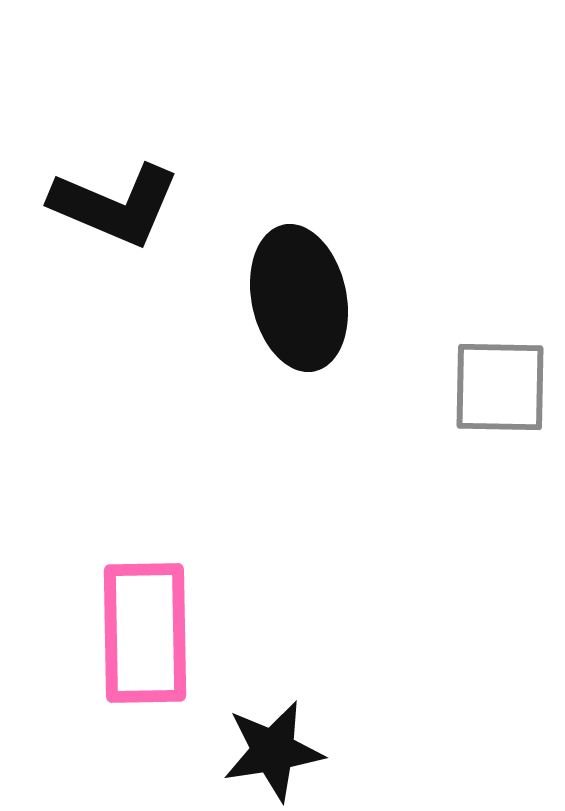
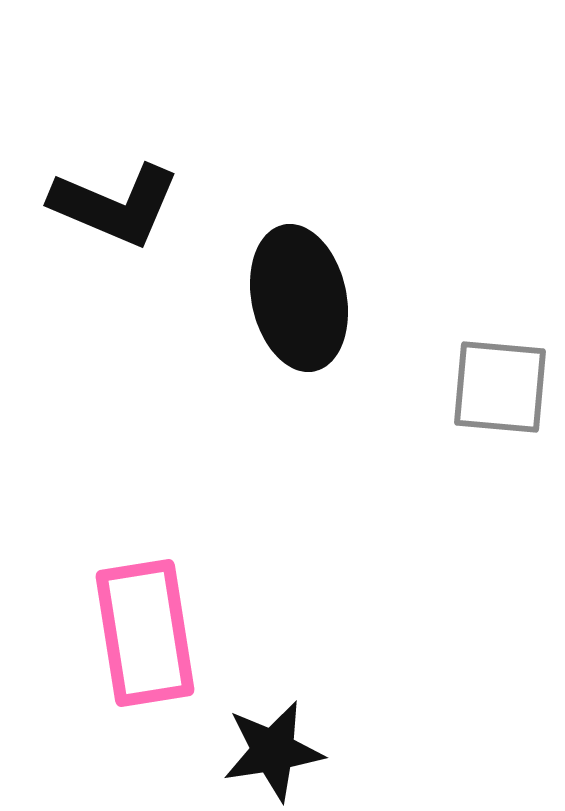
gray square: rotated 4 degrees clockwise
pink rectangle: rotated 8 degrees counterclockwise
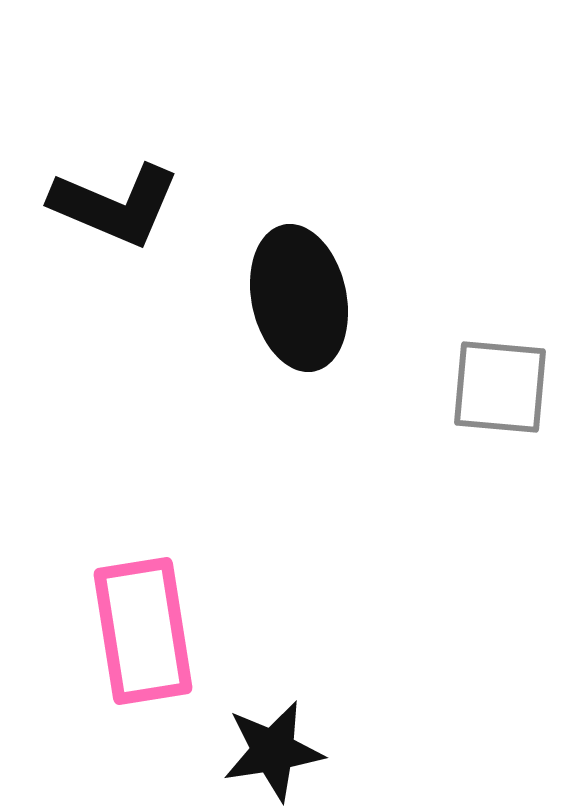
pink rectangle: moved 2 px left, 2 px up
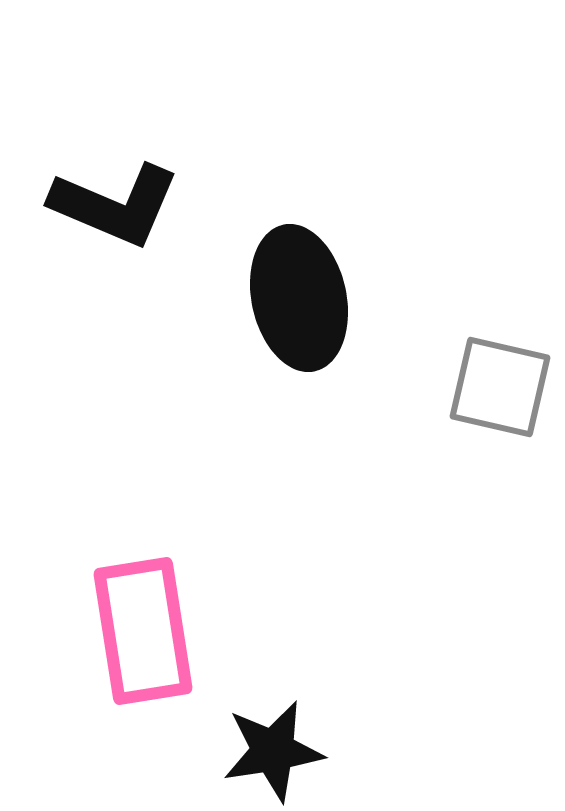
gray square: rotated 8 degrees clockwise
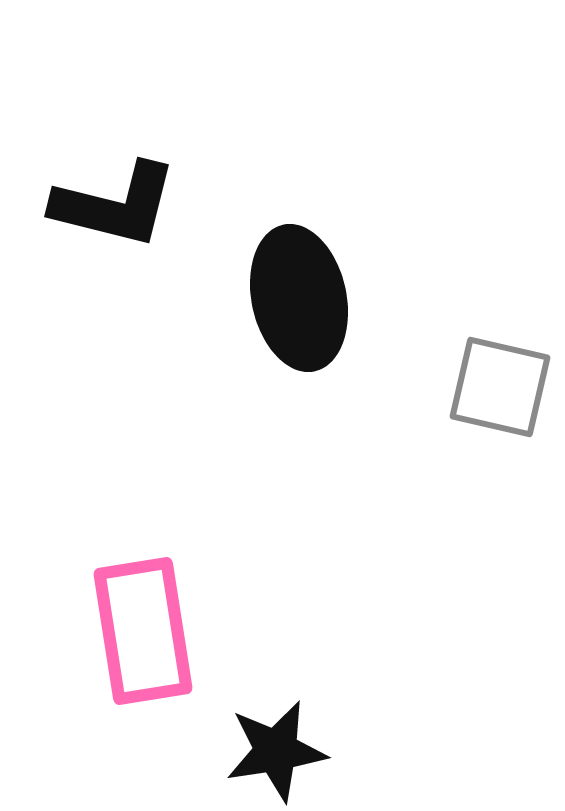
black L-shape: rotated 9 degrees counterclockwise
black star: moved 3 px right
